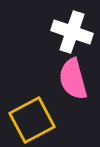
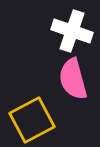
white cross: moved 1 px up
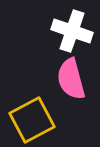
pink semicircle: moved 2 px left
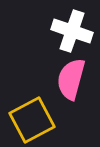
pink semicircle: rotated 30 degrees clockwise
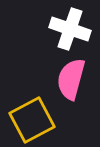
white cross: moved 2 px left, 2 px up
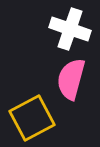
yellow square: moved 2 px up
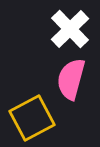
white cross: rotated 27 degrees clockwise
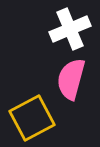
white cross: rotated 21 degrees clockwise
